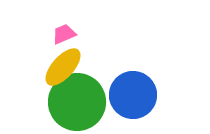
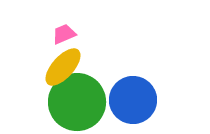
blue circle: moved 5 px down
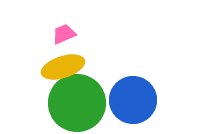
yellow ellipse: rotated 30 degrees clockwise
green circle: moved 1 px down
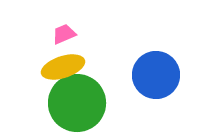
blue circle: moved 23 px right, 25 px up
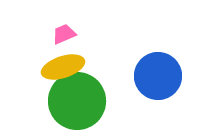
blue circle: moved 2 px right, 1 px down
green circle: moved 2 px up
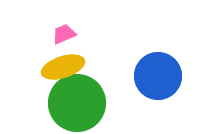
green circle: moved 2 px down
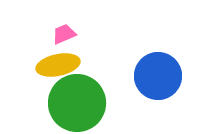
yellow ellipse: moved 5 px left, 2 px up; rotated 6 degrees clockwise
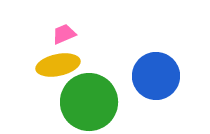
blue circle: moved 2 px left
green circle: moved 12 px right, 1 px up
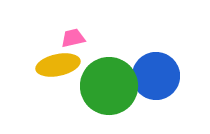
pink trapezoid: moved 9 px right, 4 px down; rotated 10 degrees clockwise
green circle: moved 20 px right, 16 px up
